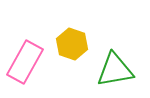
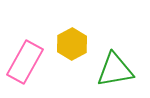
yellow hexagon: rotated 12 degrees clockwise
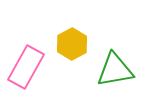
pink rectangle: moved 1 px right, 5 px down
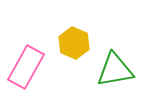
yellow hexagon: moved 2 px right, 1 px up; rotated 8 degrees counterclockwise
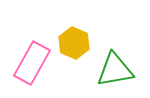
pink rectangle: moved 6 px right, 4 px up
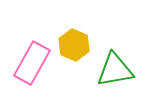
yellow hexagon: moved 2 px down
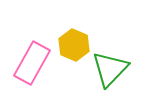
green triangle: moved 5 px left, 1 px up; rotated 36 degrees counterclockwise
